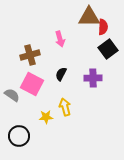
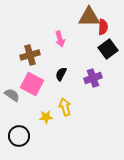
purple cross: rotated 18 degrees counterclockwise
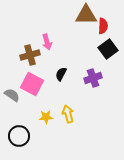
brown triangle: moved 3 px left, 2 px up
red semicircle: moved 1 px up
pink arrow: moved 13 px left, 3 px down
yellow arrow: moved 3 px right, 7 px down
